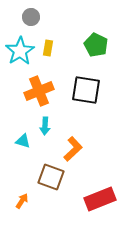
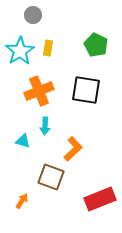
gray circle: moved 2 px right, 2 px up
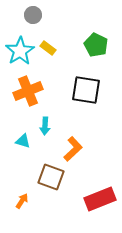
yellow rectangle: rotated 63 degrees counterclockwise
orange cross: moved 11 px left
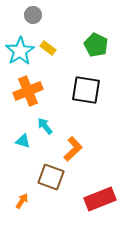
cyan arrow: rotated 138 degrees clockwise
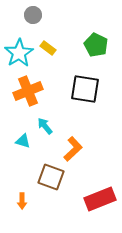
cyan star: moved 1 px left, 2 px down
black square: moved 1 px left, 1 px up
orange arrow: rotated 147 degrees clockwise
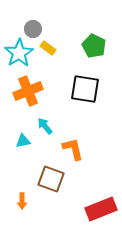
gray circle: moved 14 px down
green pentagon: moved 2 px left, 1 px down
cyan triangle: rotated 28 degrees counterclockwise
orange L-shape: rotated 60 degrees counterclockwise
brown square: moved 2 px down
red rectangle: moved 1 px right, 10 px down
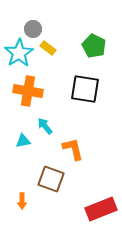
orange cross: rotated 32 degrees clockwise
